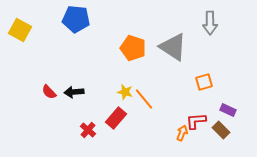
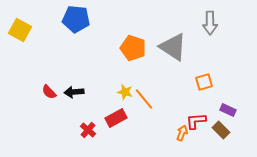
red rectangle: rotated 20 degrees clockwise
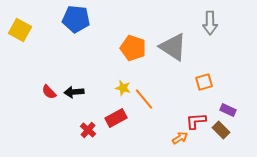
yellow star: moved 2 px left, 4 px up
orange arrow: moved 2 px left, 5 px down; rotated 35 degrees clockwise
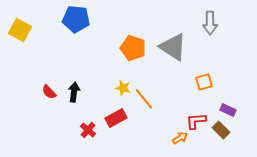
black arrow: rotated 102 degrees clockwise
